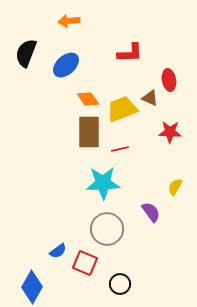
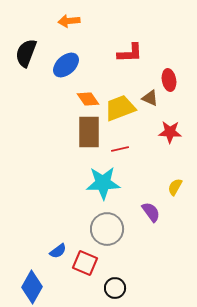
yellow trapezoid: moved 2 px left, 1 px up
black circle: moved 5 px left, 4 px down
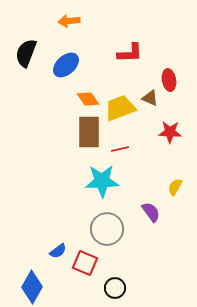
cyan star: moved 1 px left, 2 px up
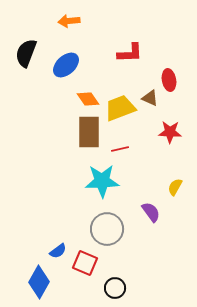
blue diamond: moved 7 px right, 5 px up
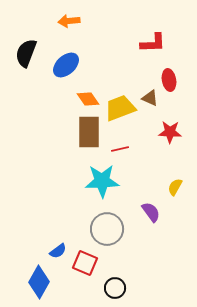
red L-shape: moved 23 px right, 10 px up
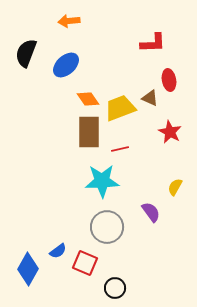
red star: rotated 25 degrees clockwise
gray circle: moved 2 px up
blue diamond: moved 11 px left, 13 px up
